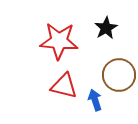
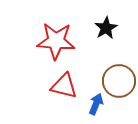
red star: moved 3 px left
brown circle: moved 6 px down
blue arrow: moved 1 px right, 4 px down; rotated 40 degrees clockwise
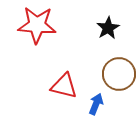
black star: moved 2 px right
red star: moved 19 px left, 16 px up
brown circle: moved 7 px up
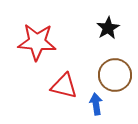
red star: moved 17 px down
brown circle: moved 4 px left, 1 px down
blue arrow: rotated 30 degrees counterclockwise
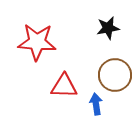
black star: rotated 20 degrees clockwise
red triangle: rotated 12 degrees counterclockwise
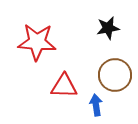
blue arrow: moved 1 px down
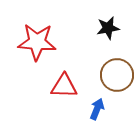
brown circle: moved 2 px right
blue arrow: moved 1 px right, 4 px down; rotated 30 degrees clockwise
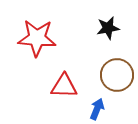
red star: moved 4 px up
